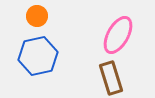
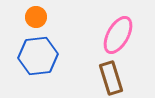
orange circle: moved 1 px left, 1 px down
blue hexagon: rotated 6 degrees clockwise
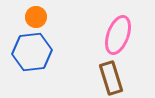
pink ellipse: rotated 9 degrees counterclockwise
blue hexagon: moved 6 px left, 4 px up
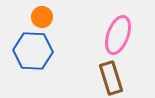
orange circle: moved 6 px right
blue hexagon: moved 1 px right, 1 px up; rotated 9 degrees clockwise
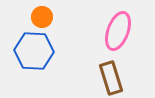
pink ellipse: moved 4 px up
blue hexagon: moved 1 px right
